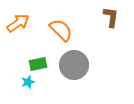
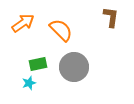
orange arrow: moved 5 px right
gray circle: moved 2 px down
cyan star: moved 1 px right, 1 px down
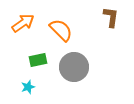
green rectangle: moved 4 px up
cyan star: moved 1 px left, 4 px down
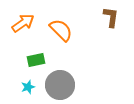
green rectangle: moved 2 px left
gray circle: moved 14 px left, 18 px down
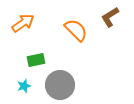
brown L-shape: moved 1 px left; rotated 130 degrees counterclockwise
orange semicircle: moved 15 px right
cyan star: moved 4 px left, 1 px up
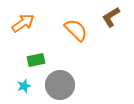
brown L-shape: moved 1 px right
